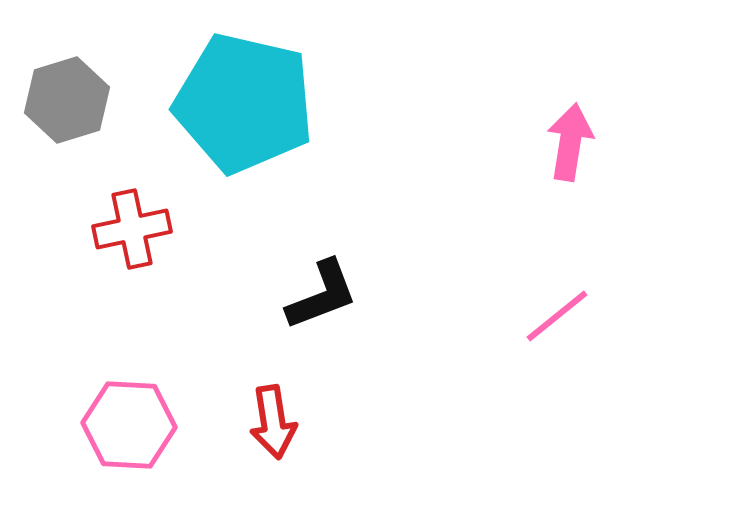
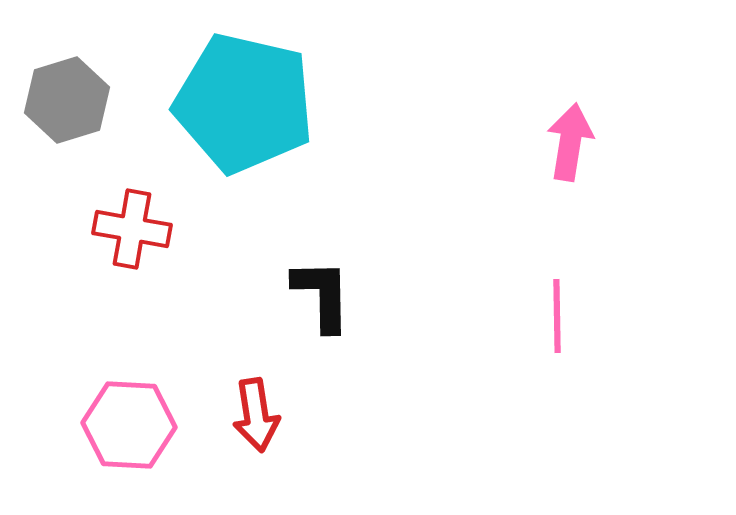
red cross: rotated 22 degrees clockwise
black L-shape: rotated 70 degrees counterclockwise
pink line: rotated 52 degrees counterclockwise
red arrow: moved 17 px left, 7 px up
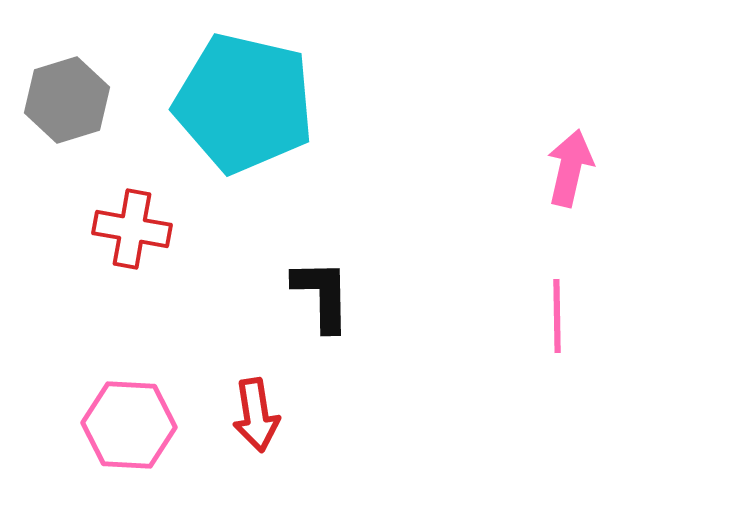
pink arrow: moved 26 px down; rotated 4 degrees clockwise
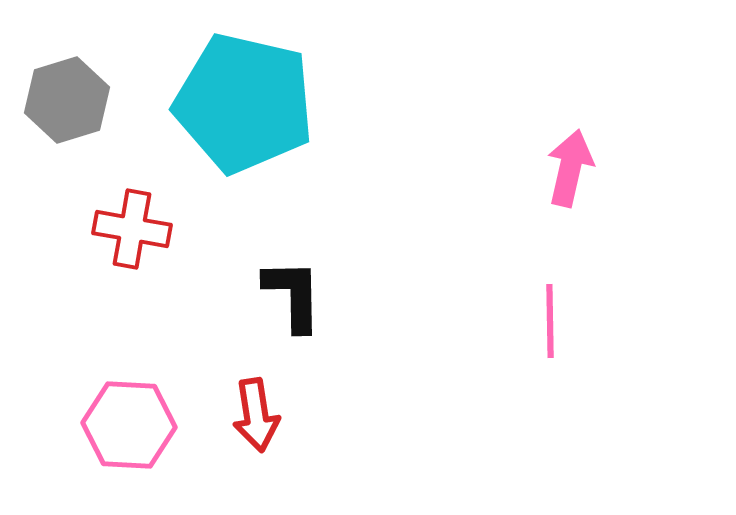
black L-shape: moved 29 px left
pink line: moved 7 px left, 5 px down
